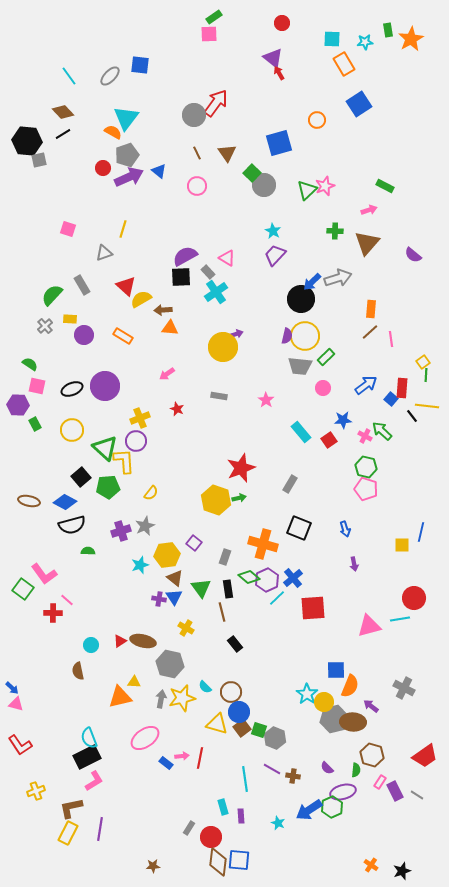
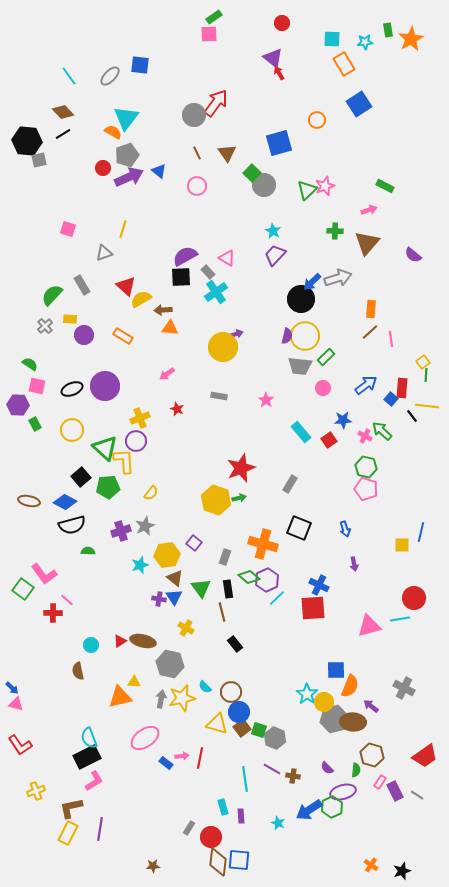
blue cross at (293, 578): moved 26 px right, 7 px down; rotated 24 degrees counterclockwise
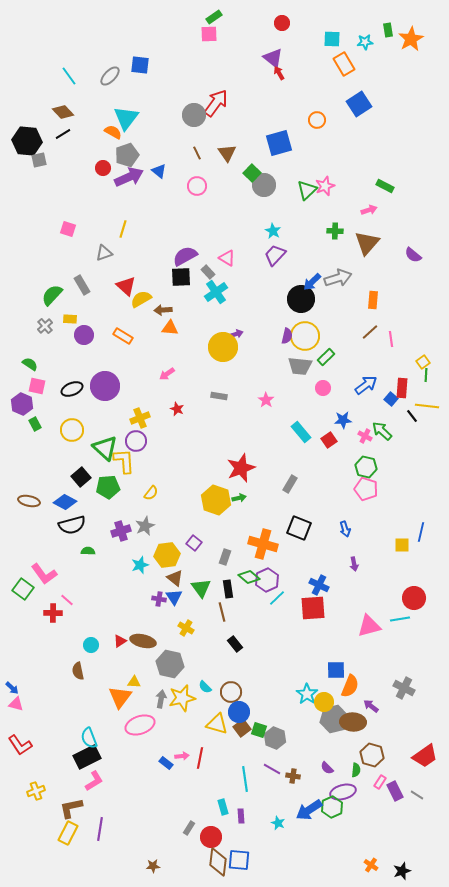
orange rectangle at (371, 309): moved 2 px right, 9 px up
purple hexagon at (18, 405): moved 4 px right, 1 px up; rotated 20 degrees clockwise
orange triangle at (120, 697): rotated 40 degrees counterclockwise
pink ellipse at (145, 738): moved 5 px left, 13 px up; rotated 16 degrees clockwise
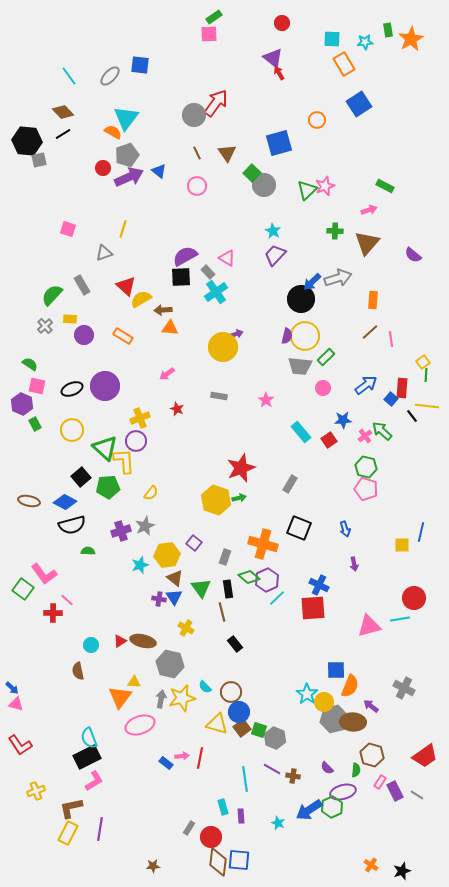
pink cross at (365, 436): rotated 24 degrees clockwise
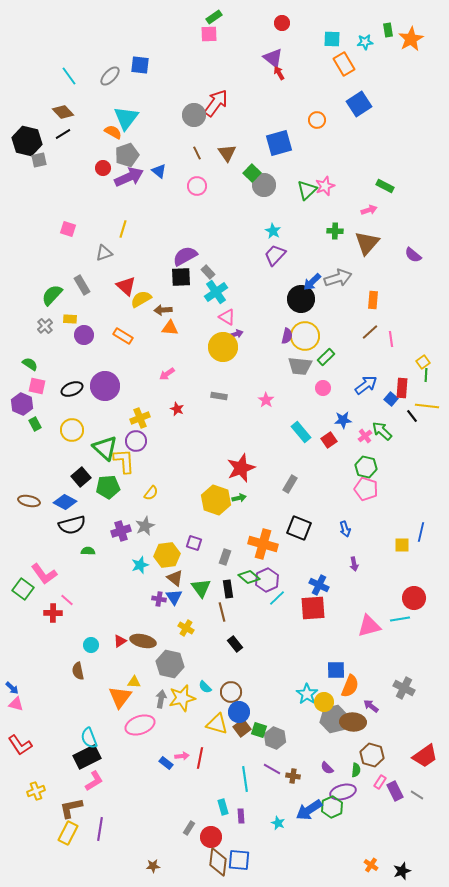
black hexagon at (27, 141): rotated 8 degrees clockwise
pink triangle at (227, 258): moved 59 px down
purple square at (194, 543): rotated 21 degrees counterclockwise
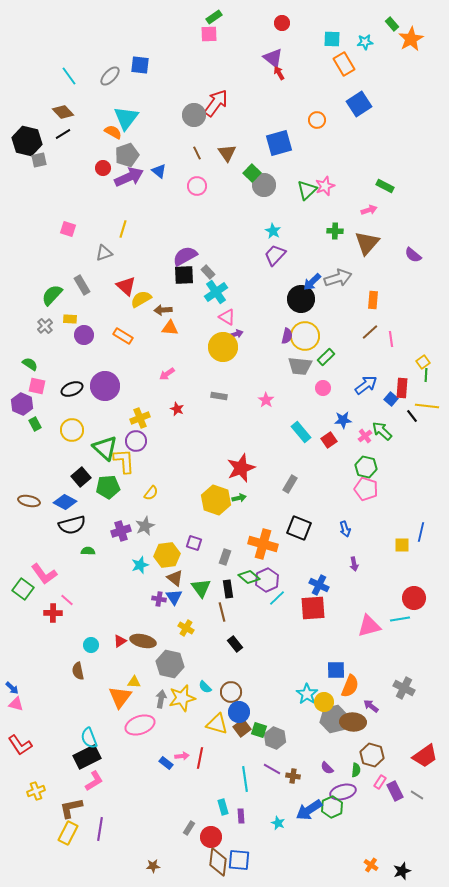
green rectangle at (388, 30): moved 4 px right, 6 px up; rotated 32 degrees counterclockwise
black square at (181, 277): moved 3 px right, 2 px up
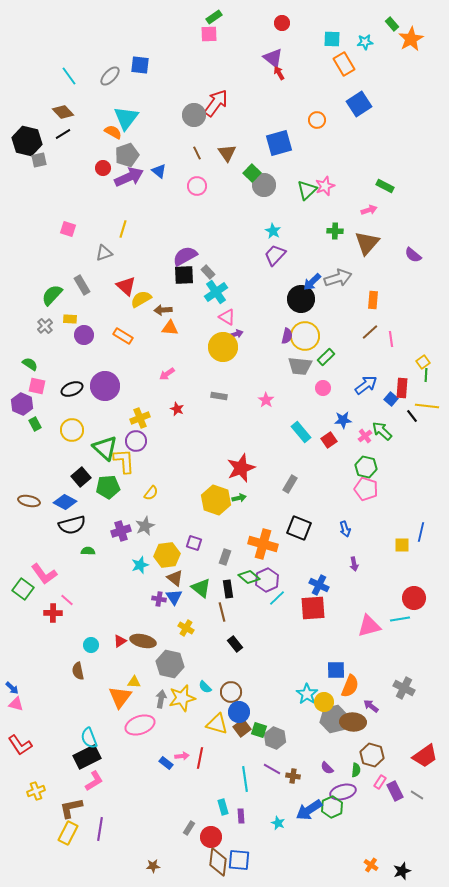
green triangle at (201, 588): rotated 15 degrees counterclockwise
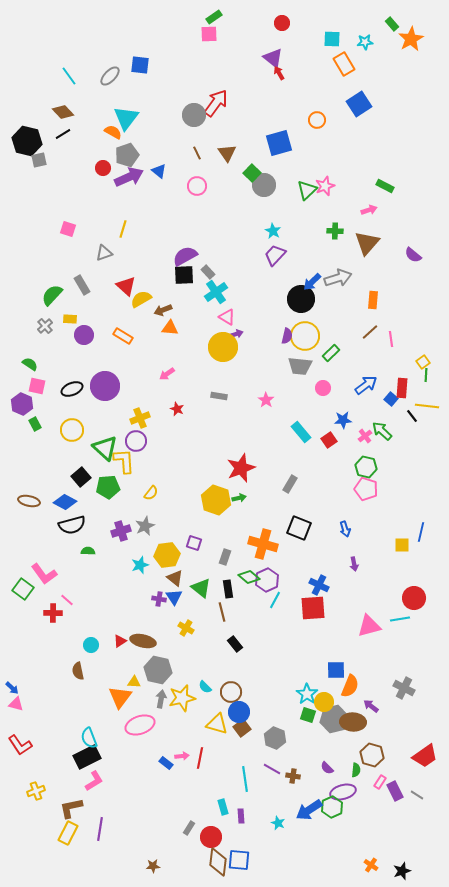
brown arrow at (163, 310): rotated 18 degrees counterclockwise
green rectangle at (326, 357): moved 5 px right, 4 px up
cyan line at (277, 598): moved 2 px left, 2 px down; rotated 18 degrees counterclockwise
gray hexagon at (170, 664): moved 12 px left, 6 px down
green square at (259, 730): moved 49 px right, 15 px up
